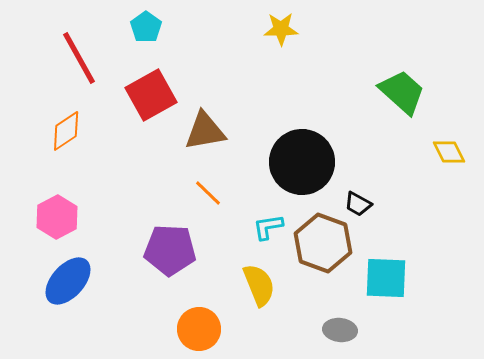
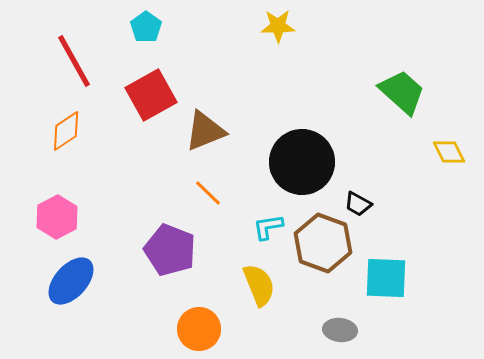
yellow star: moved 3 px left, 3 px up
red line: moved 5 px left, 3 px down
brown triangle: rotated 12 degrees counterclockwise
purple pentagon: rotated 18 degrees clockwise
blue ellipse: moved 3 px right
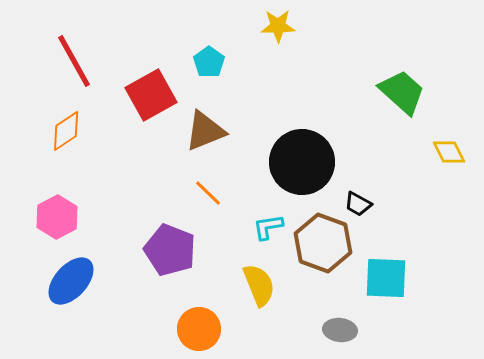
cyan pentagon: moved 63 px right, 35 px down
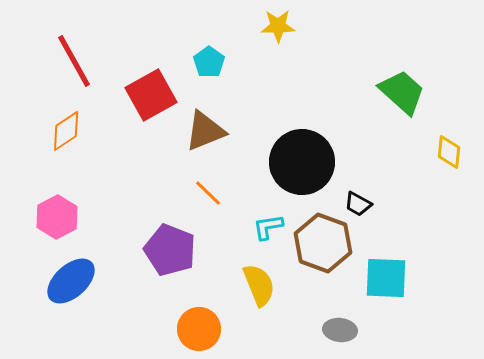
yellow diamond: rotated 32 degrees clockwise
blue ellipse: rotated 6 degrees clockwise
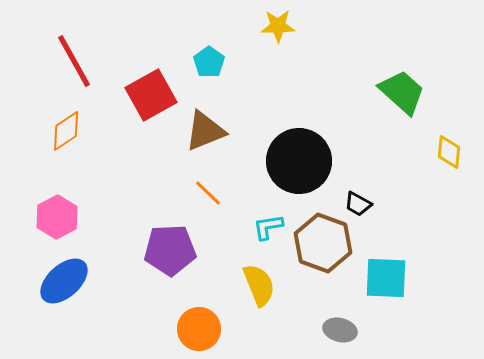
black circle: moved 3 px left, 1 px up
purple pentagon: rotated 24 degrees counterclockwise
blue ellipse: moved 7 px left
gray ellipse: rotated 8 degrees clockwise
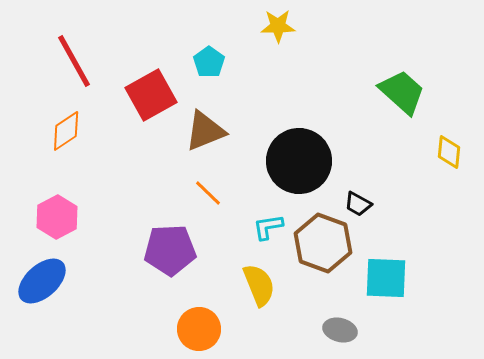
blue ellipse: moved 22 px left
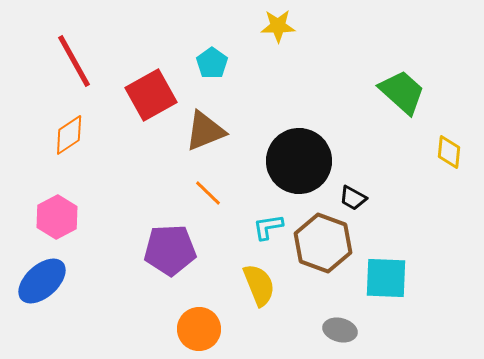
cyan pentagon: moved 3 px right, 1 px down
orange diamond: moved 3 px right, 4 px down
black trapezoid: moved 5 px left, 6 px up
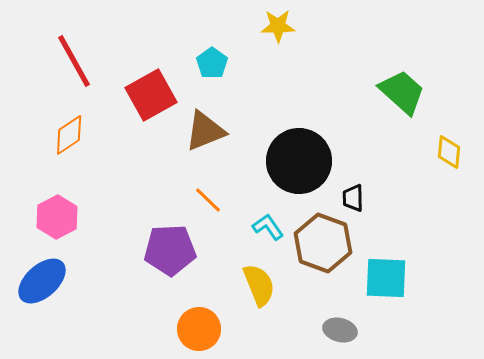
orange line: moved 7 px down
black trapezoid: rotated 60 degrees clockwise
cyan L-shape: rotated 64 degrees clockwise
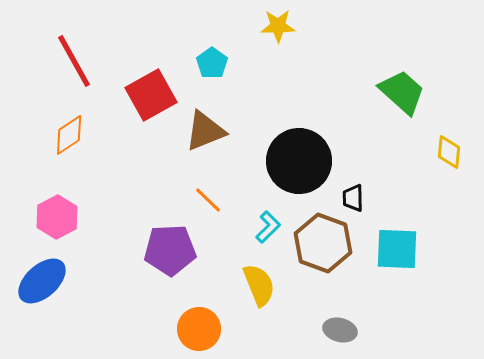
cyan L-shape: rotated 80 degrees clockwise
cyan square: moved 11 px right, 29 px up
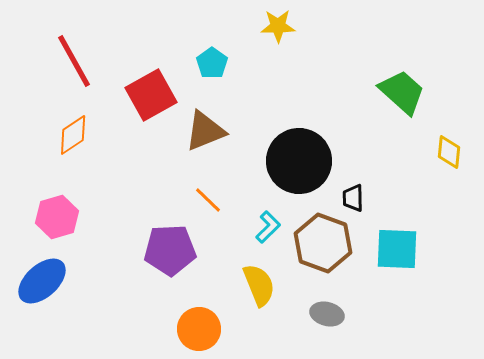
orange diamond: moved 4 px right
pink hexagon: rotated 12 degrees clockwise
gray ellipse: moved 13 px left, 16 px up
